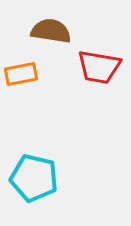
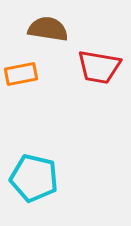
brown semicircle: moved 3 px left, 2 px up
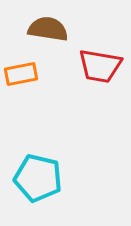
red trapezoid: moved 1 px right, 1 px up
cyan pentagon: moved 4 px right
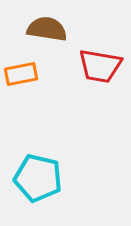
brown semicircle: moved 1 px left
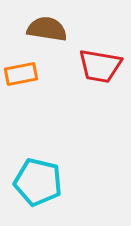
cyan pentagon: moved 4 px down
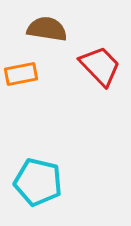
red trapezoid: rotated 144 degrees counterclockwise
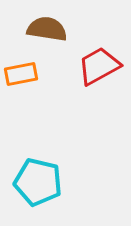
red trapezoid: moved 1 px left; rotated 75 degrees counterclockwise
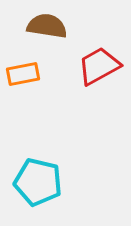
brown semicircle: moved 3 px up
orange rectangle: moved 2 px right
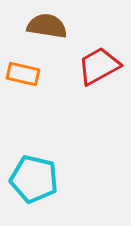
orange rectangle: rotated 24 degrees clockwise
cyan pentagon: moved 4 px left, 3 px up
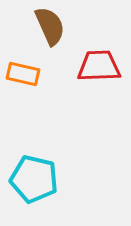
brown semicircle: moved 3 px right; rotated 57 degrees clockwise
red trapezoid: rotated 27 degrees clockwise
